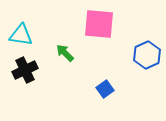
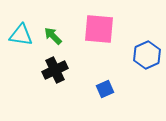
pink square: moved 5 px down
green arrow: moved 12 px left, 17 px up
black cross: moved 30 px right
blue square: rotated 12 degrees clockwise
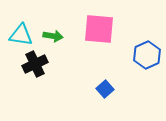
green arrow: rotated 144 degrees clockwise
black cross: moved 20 px left, 6 px up
blue square: rotated 18 degrees counterclockwise
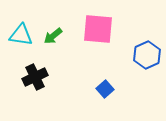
pink square: moved 1 px left
green arrow: rotated 132 degrees clockwise
black cross: moved 13 px down
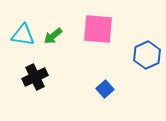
cyan triangle: moved 2 px right
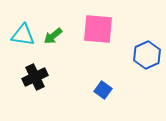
blue square: moved 2 px left, 1 px down; rotated 12 degrees counterclockwise
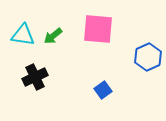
blue hexagon: moved 1 px right, 2 px down
blue square: rotated 18 degrees clockwise
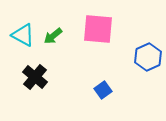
cyan triangle: rotated 20 degrees clockwise
black cross: rotated 25 degrees counterclockwise
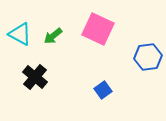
pink square: rotated 20 degrees clockwise
cyan triangle: moved 3 px left, 1 px up
blue hexagon: rotated 16 degrees clockwise
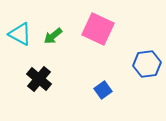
blue hexagon: moved 1 px left, 7 px down
black cross: moved 4 px right, 2 px down
